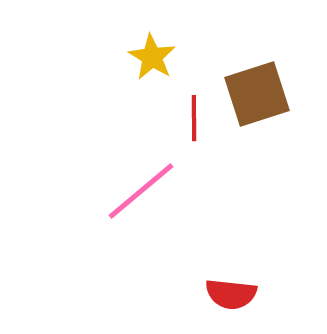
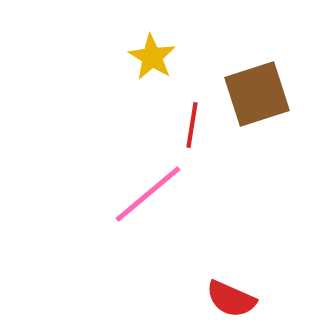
red line: moved 2 px left, 7 px down; rotated 9 degrees clockwise
pink line: moved 7 px right, 3 px down
red semicircle: moved 5 px down; rotated 18 degrees clockwise
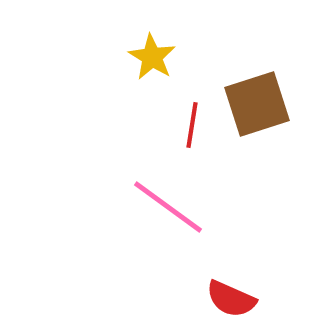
brown square: moved 10 px down
pink line: moved 20 px right, 13 px down; rotated 76 degrees clockwise
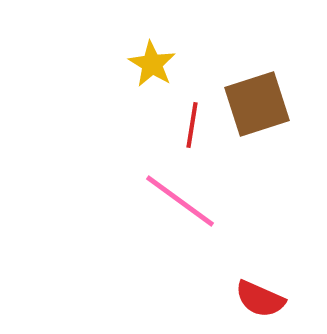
yellow star: moved 7 px down
pink line: moved 12 px right, 6 px up
red semicircle: moved 29 px right
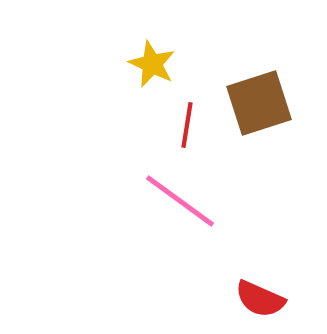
yellow star: rotated 6 degrees counterclockwise
brown square: moved 2 px right, 1 px up
red line: moved 5 px left
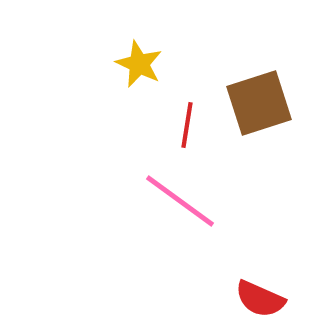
yellow star: moved 13 px left
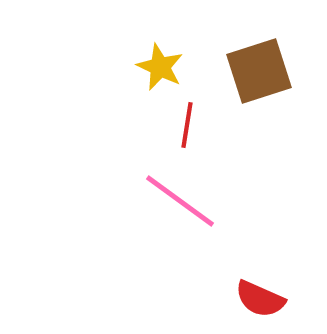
yellow star: moved 21 px right, 3 px down
brown square: moved 32 px up
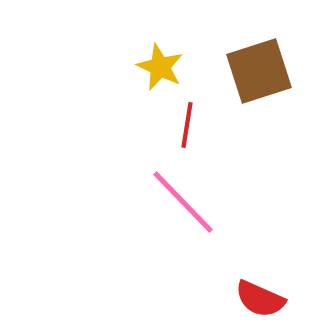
pink line: moved 3 px right, 1 px down; rotated 10 degrees clockwise
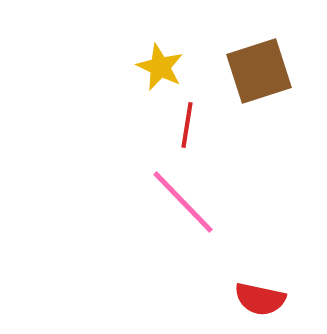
red semicircle: rotated 12 degrees counterclockwise
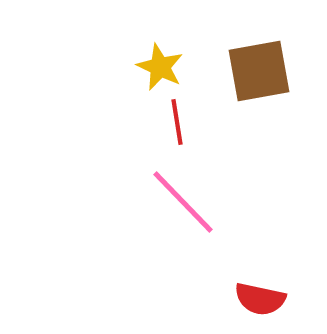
brown square: rotated 8 degrees clockwise
red line: moved 10 px left, 3 px up; rotated 18 degrees counterclockwise
